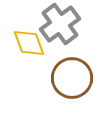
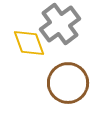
brown circle: moved 4 px left, 5 px down
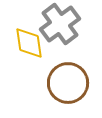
yellow diamond: rotated 12 degrees clockwise
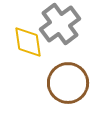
yellow diamond: moved 1 px left, 1 px up
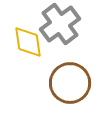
brown circle: moved 2 px right
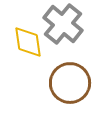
gray cross: moved 3 px right; rotated 15 degrees counterclockwise
